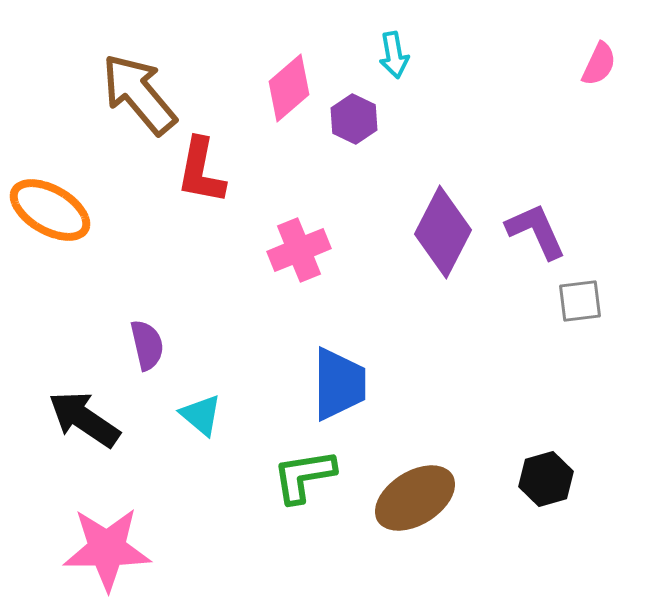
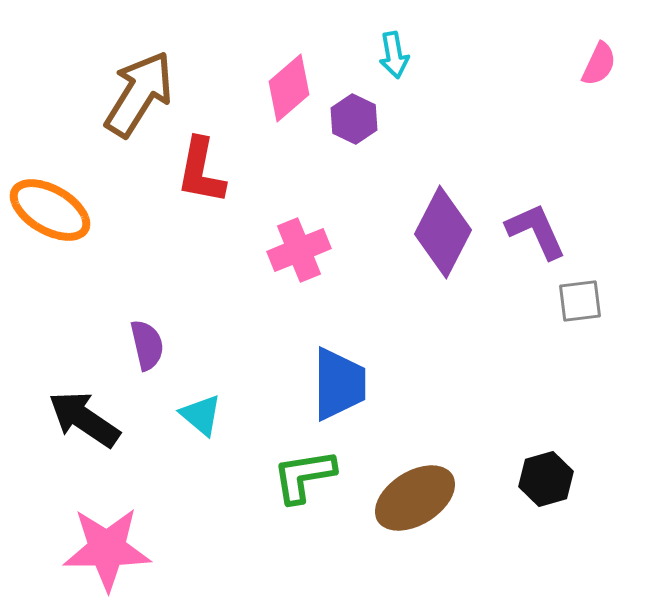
brown arrow: rotated 72 degrees clockwise
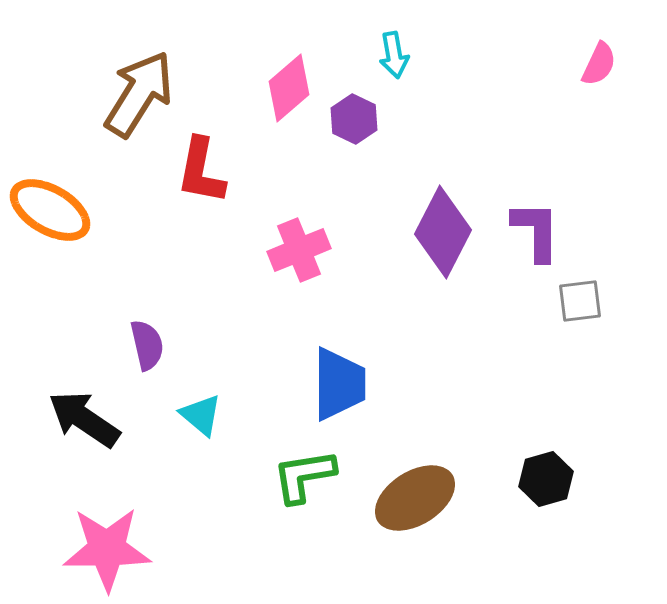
purple L-shape: rotated 24 degrees clockwise
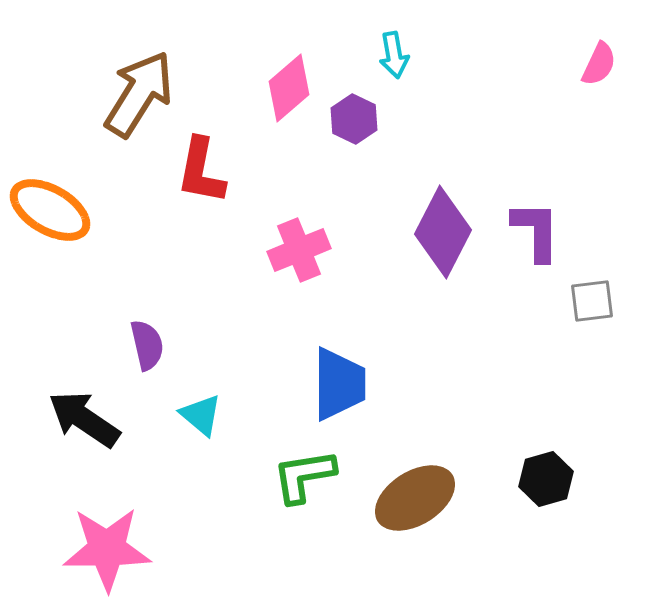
gray square: moved 12 px right
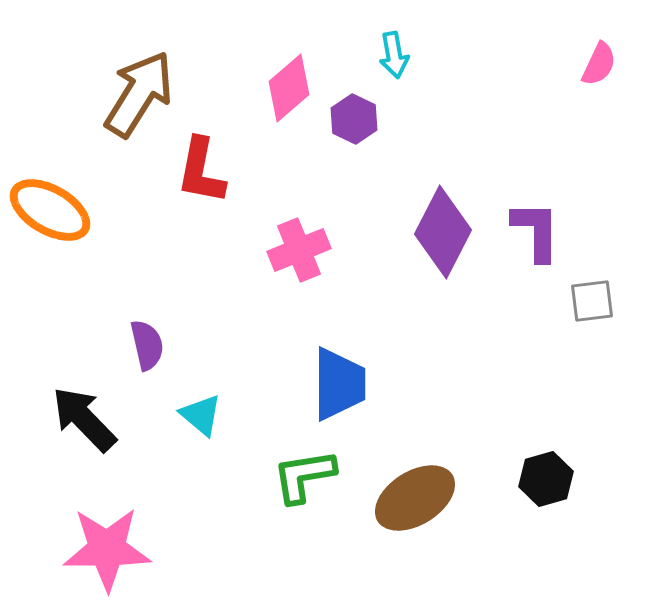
black arrow: rotated 12 degrees clockwise
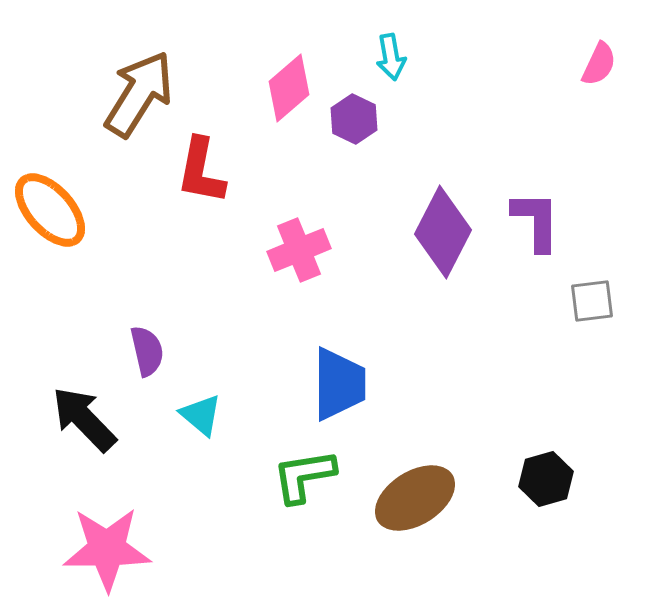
cyan arrow: moved 3 px left, 2 px down
orange ellipse: rotated 18 degrees clockwise
purple L-shape: moved 10 px up
purple semicircle: moved 6 px down
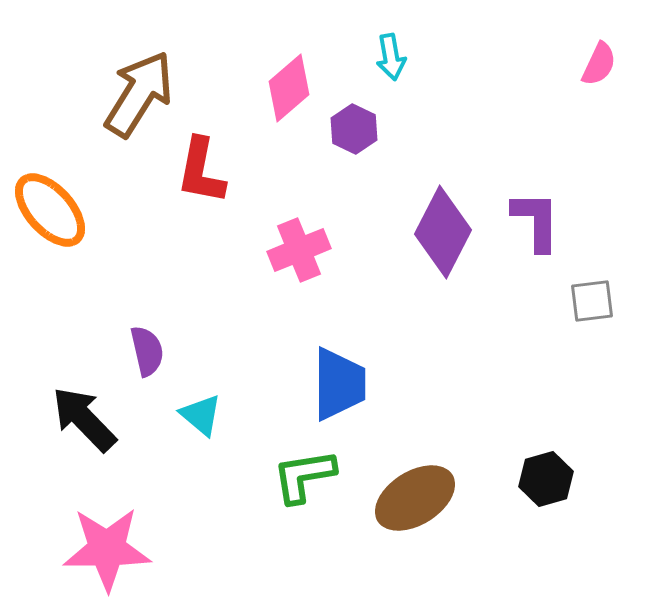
purple hexagon: moved 10 px down
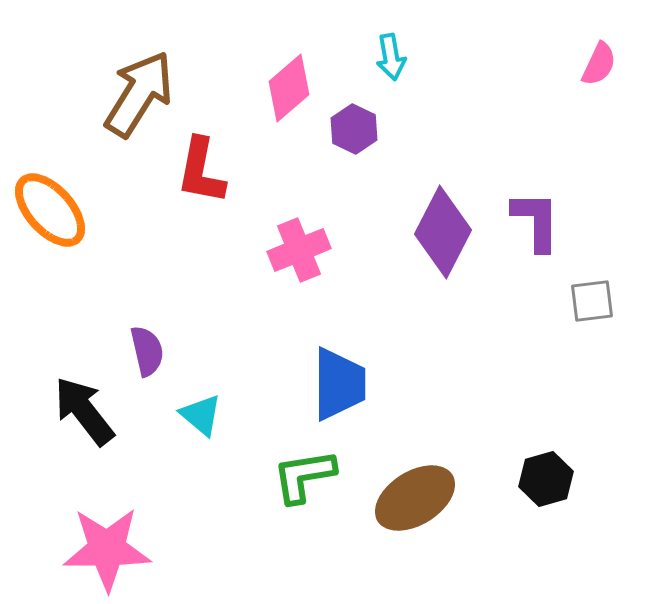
black arrow: moved 8 px up; rotated 6 degrees clockwise
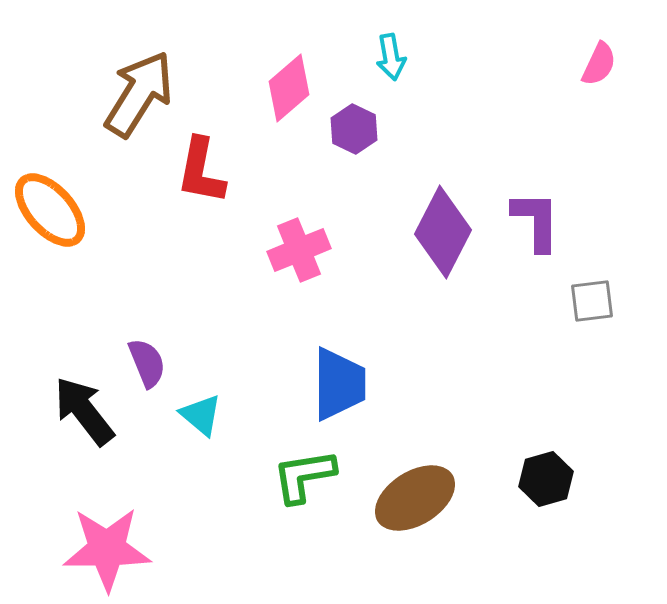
purple semicircle: moved 12 px down; rotated 9 degrees counterclockwise
